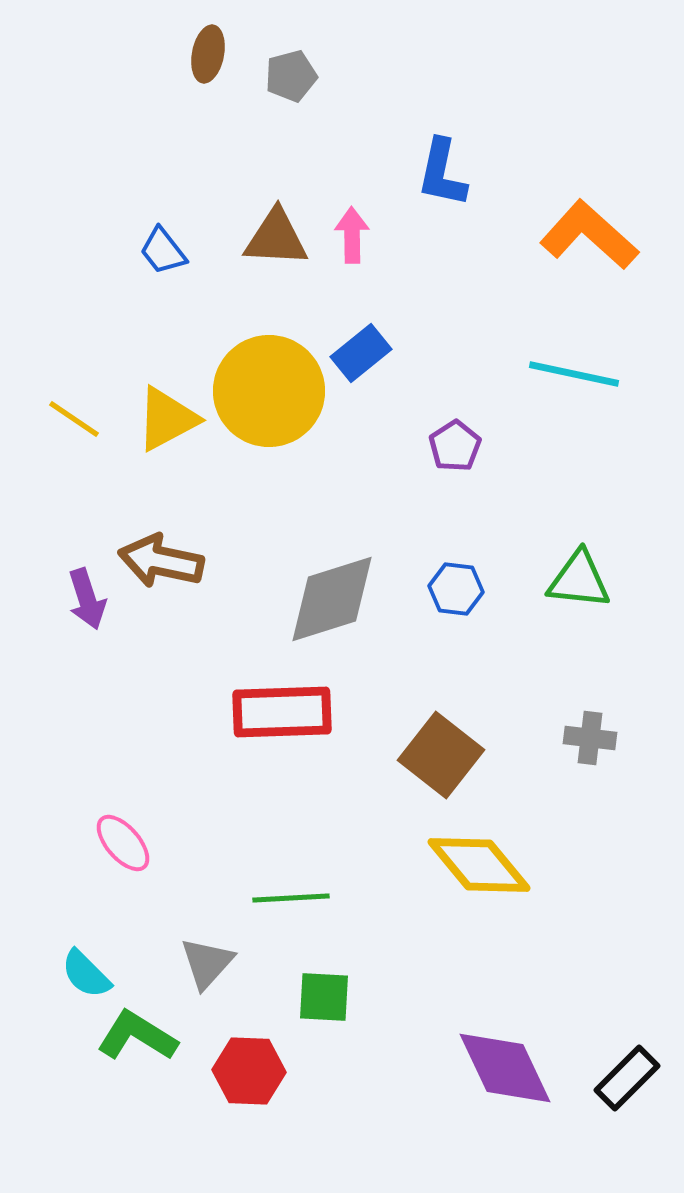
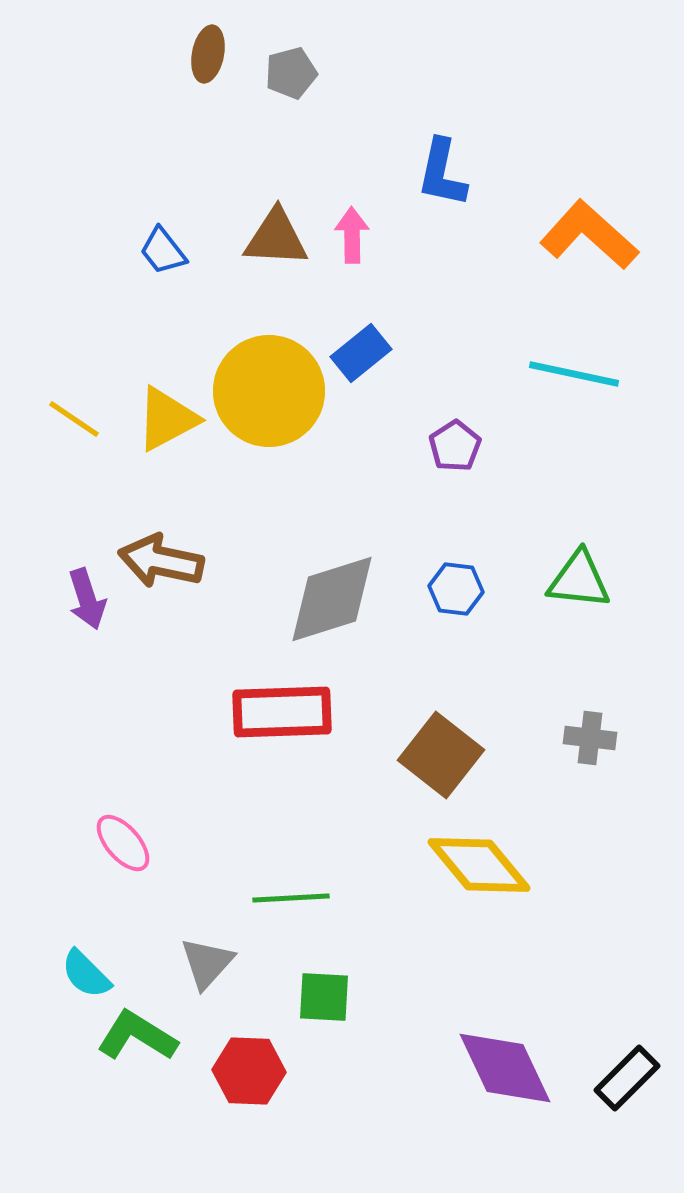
gray pentagon: moved 3 px up
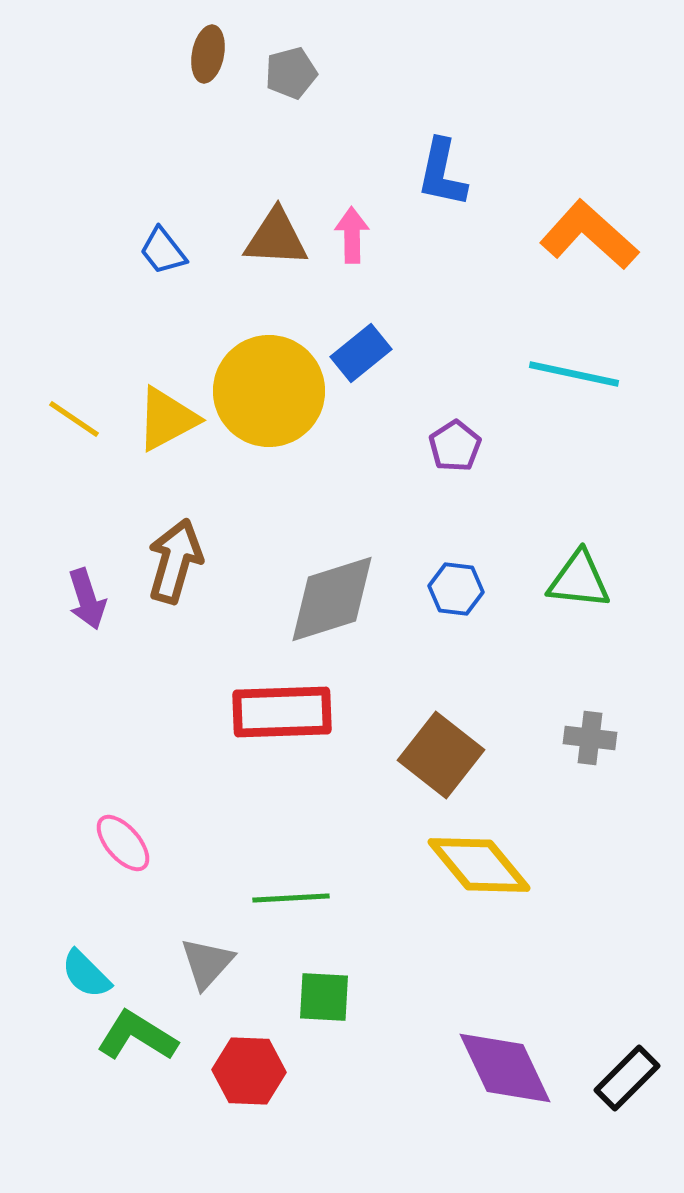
brown arrow: moved 14 px right; rotated 94 degrees clockwise
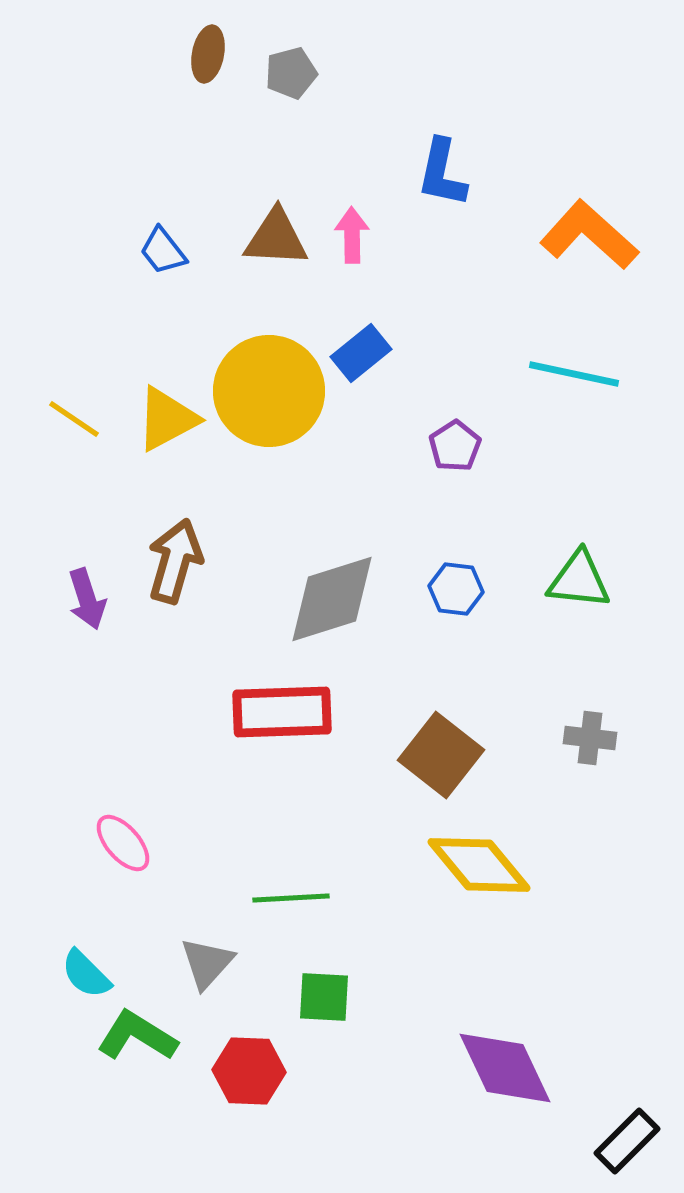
black rectangle: moved 63 px down
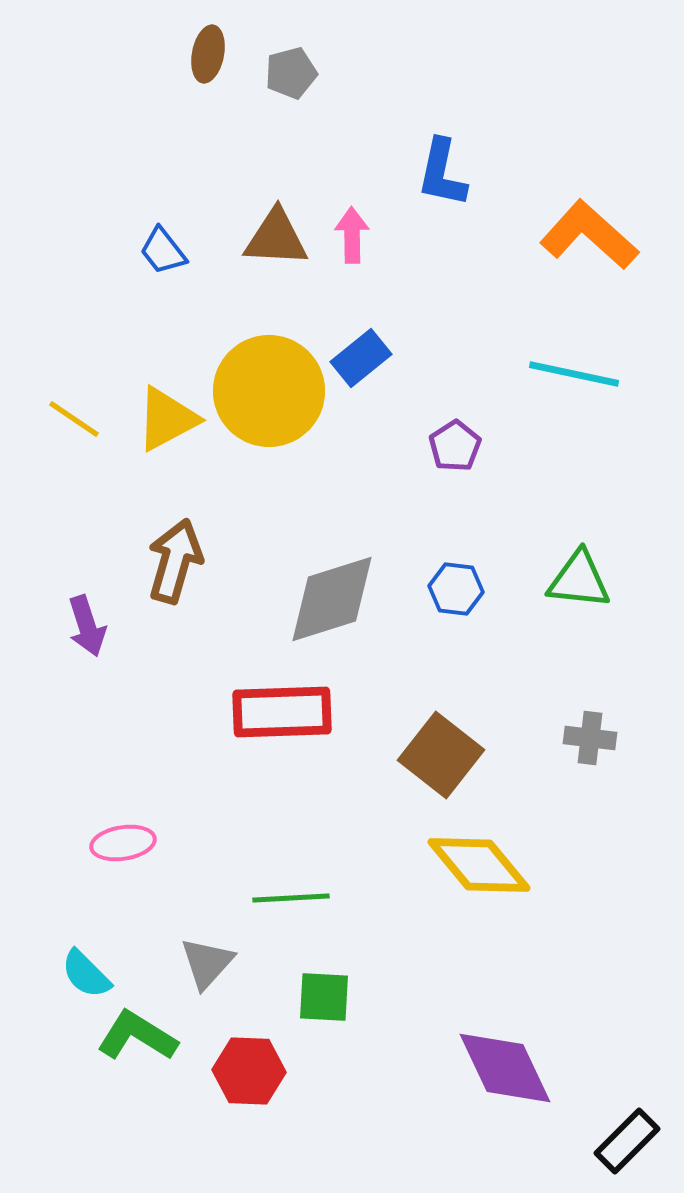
blue rectangle: moved 5 px down
purple arrow: moved 27 px down
pink ellipse: rotated 58 degrees counterclockwise
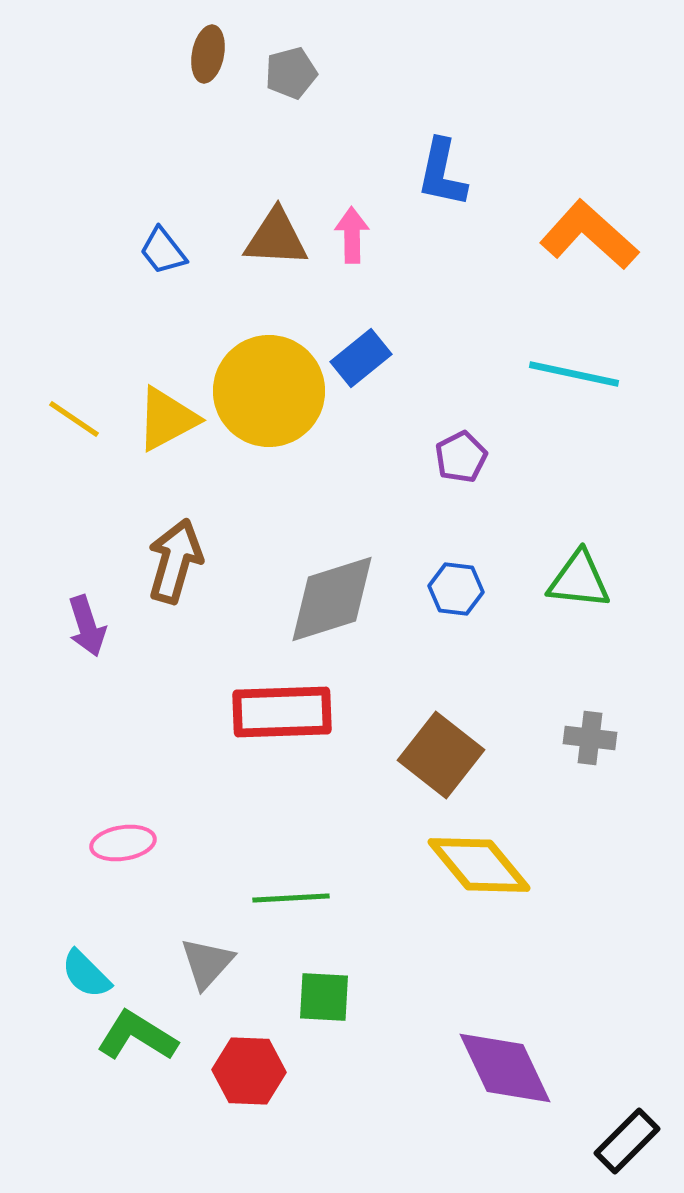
purple pentagon: moved 6 px right, 11 px down; rotated 6 degrees clockwise
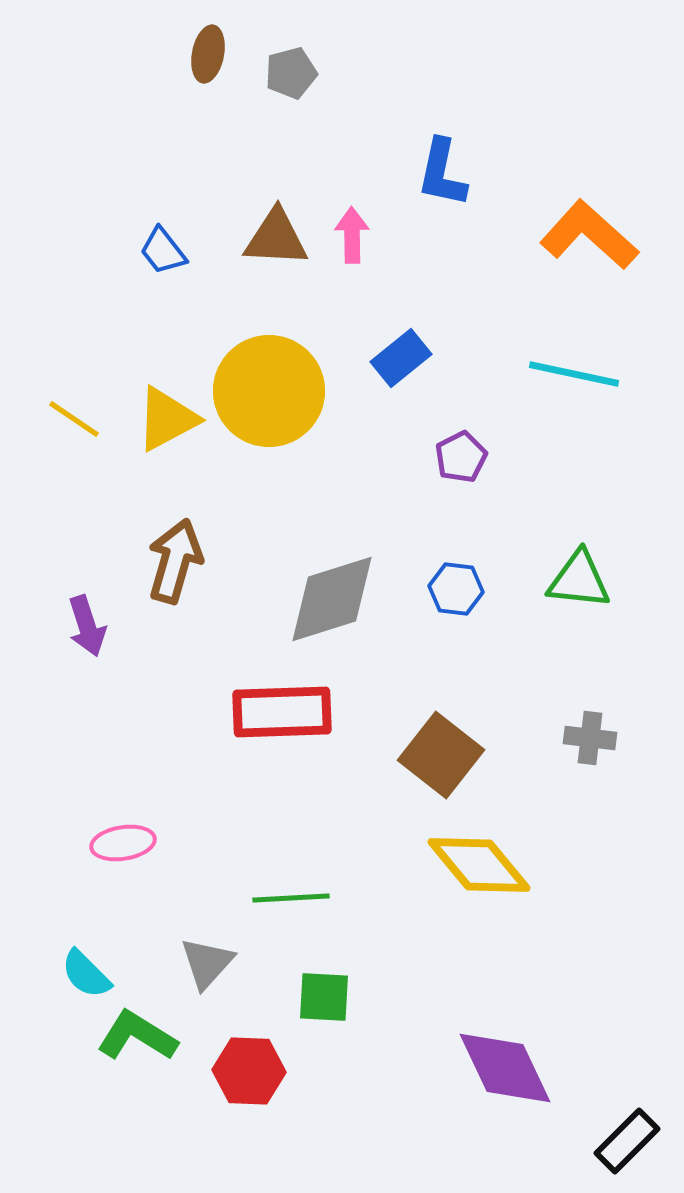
blue rectangle: moved 40 px right
